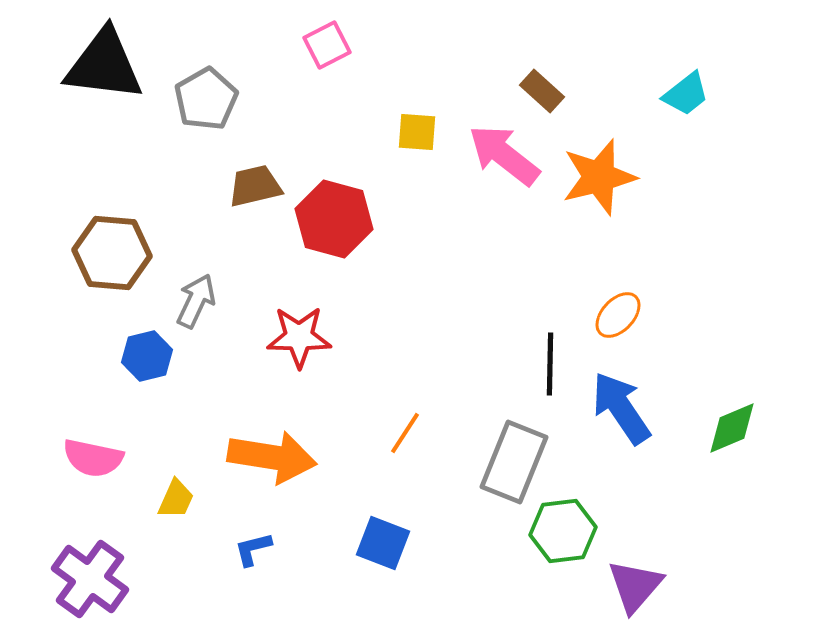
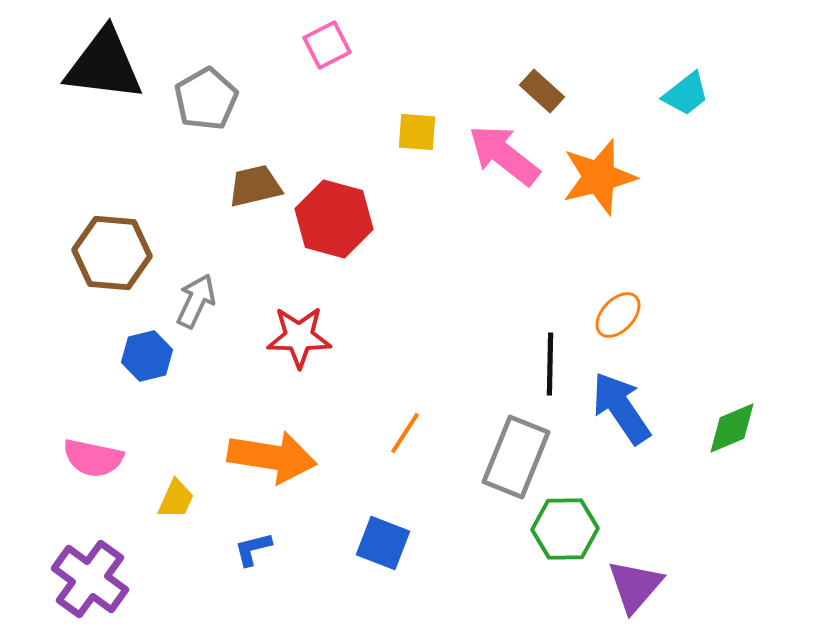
gray rectangle: moved 2 px right, 5 px up
green hexagon: moved 2 px right, 2 px up; rotated 6 degrees clockwise
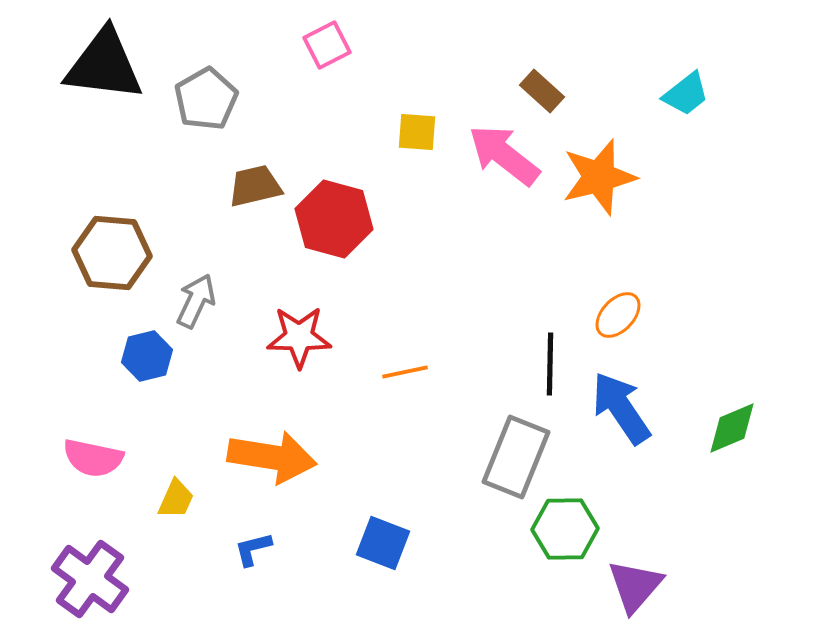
orange line: moved 61 px up; rotated 45 degrees clockwise
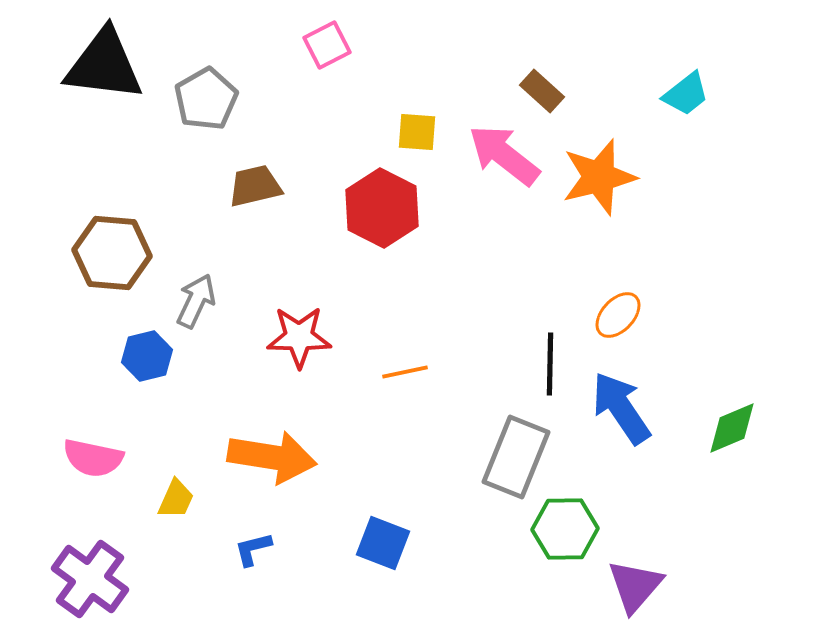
red hexagon: moved 48 px right, 11 px up; rotated 12 degrees clockwise
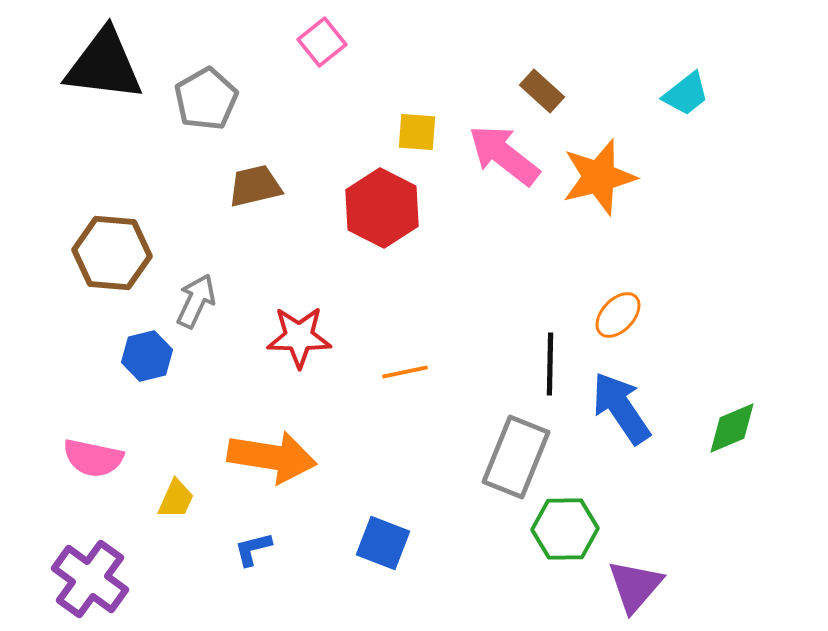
pink square: moved 5 px left, 3 px up; rotated 12 degrees counterclockwise
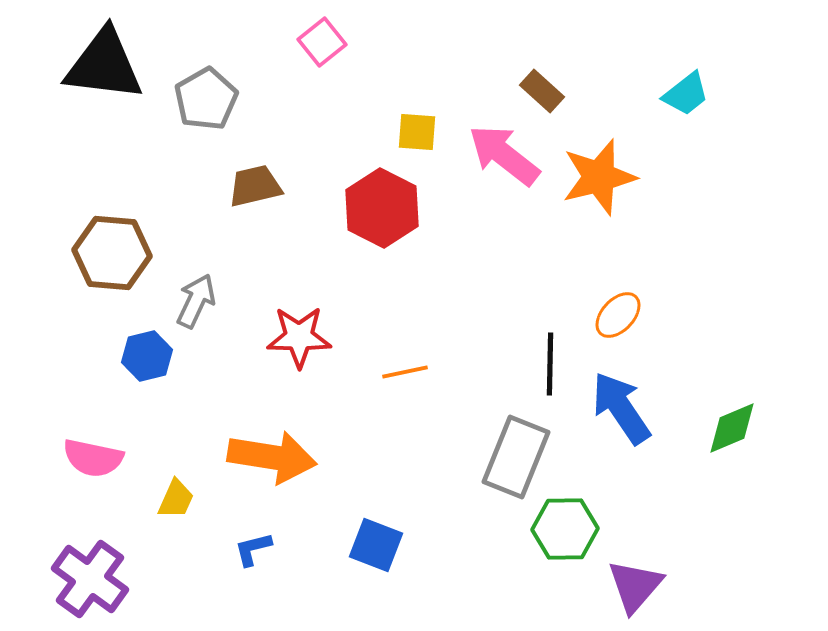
blue square: moved 7 px left, 2 px down
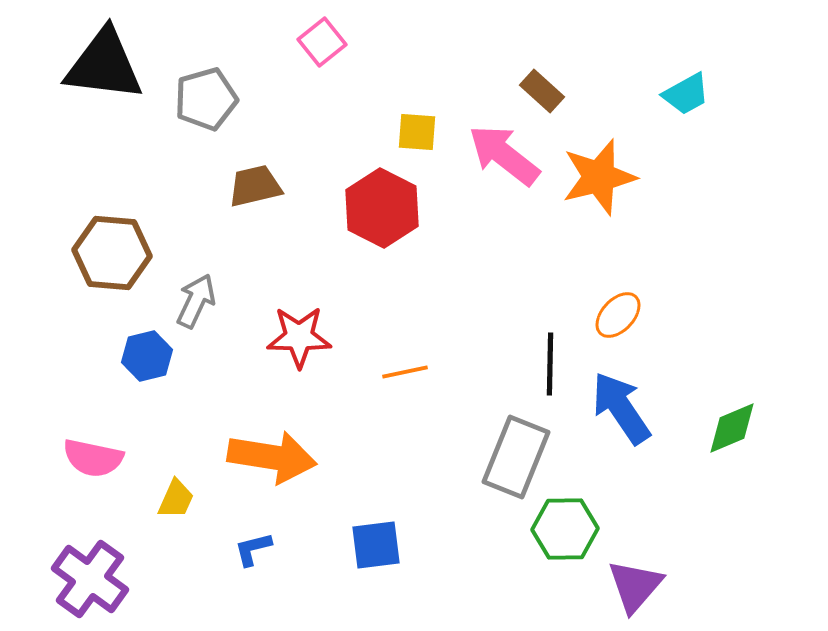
cyan trapezoid: rotated 9 degrees clockwise
gray pentagon: rotated 14 degrees clockwise
blue square: rotated 28 degrees counterclockwise
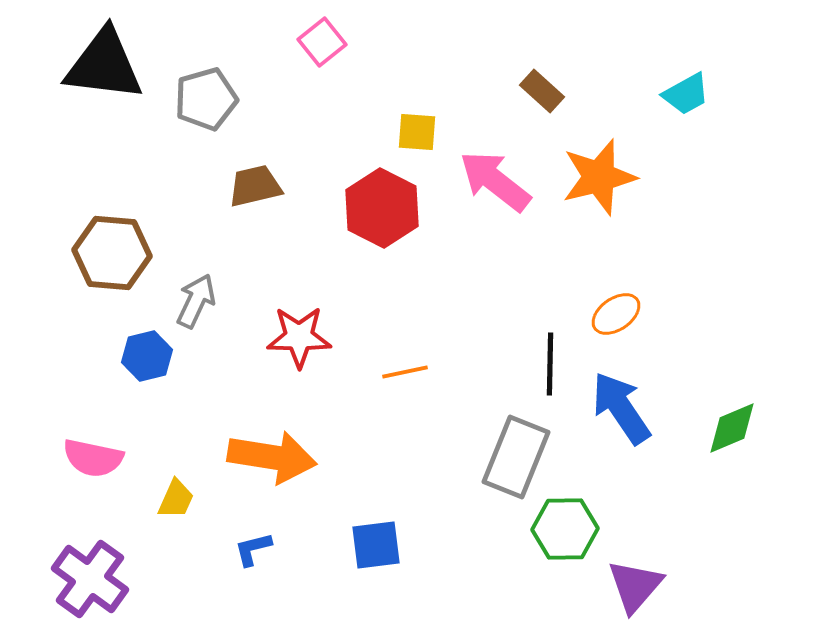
pink arrow: moved 9 px left, 26 px down
orange ellipse: moved 2 px left, 1 px up; rotated 12 degrees clockwise
